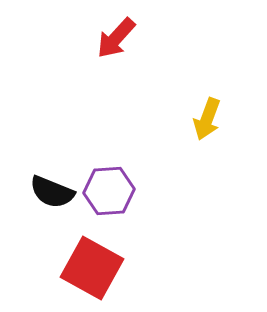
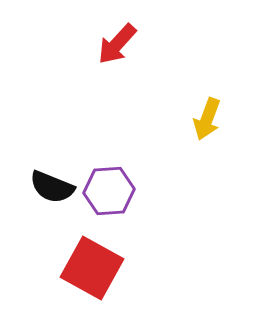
red arrow: moved 1 px right, 6 px down
black semicircle: moved 5 px up
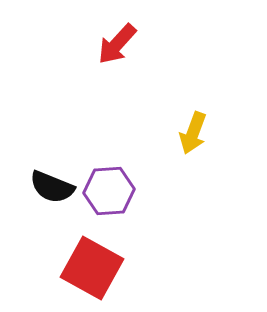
yellow arrow: moved 14 px left, 14 px down
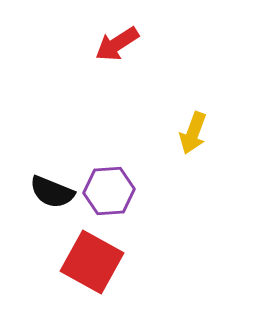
red arrow: rotated 15 degrees clockwise
black semicircle: moved 5 px down
red square: moved 6 px up
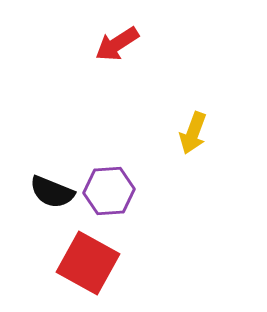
red square: moved 4 px left, 1 px down
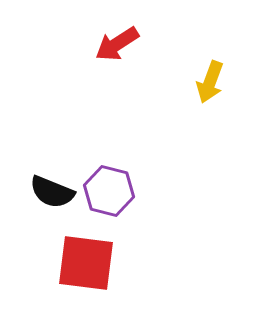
yellow arrow: moved 17 px right, 51 px up
purple hexagon: rotated 18 degrees clockwise
red square: moved 2 px left; rotated 22 degrees counterclockwise
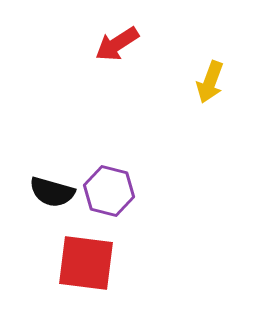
black semicircle: rotated 6 degrees counterclockwise
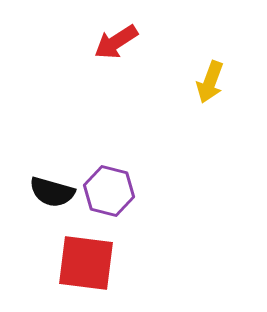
red arrow: moved 1 px left, 2 px up
